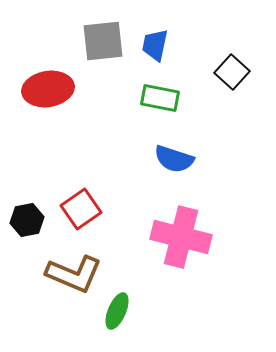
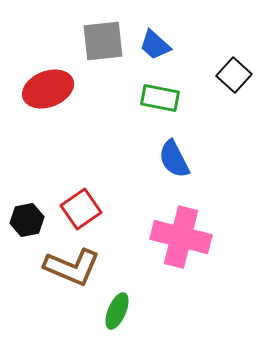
blue trapezoid: rotated 60 degrees counterclockwise
black square: moved 2 px right, 3 px down
red ellipse: rotated 12 degrees counterclockwise
blue semicircle: rotated 45 degrees clockwise
brown L-shape: moved 2 px left, 7 px up
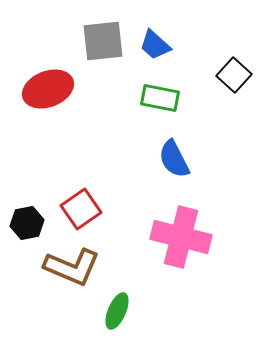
black hexagon: moved 3 px down
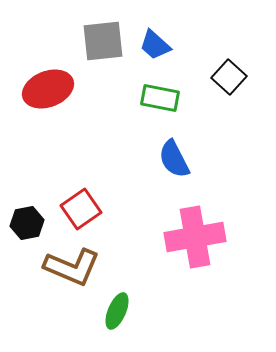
black square: moved 5 px left, 2 px down
pink cross: moved 14 px right; rotated 24 degrees counterclockwise
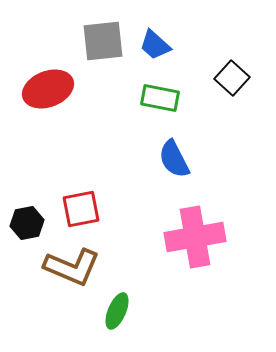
black square: moved 3 px right, 1 px down
red square: rotated 24 degrees clockwise
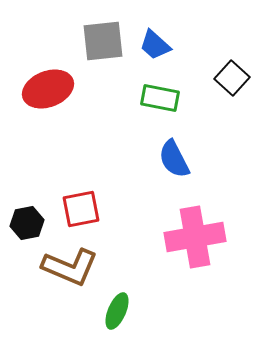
brown L-shape: moved 2 px left
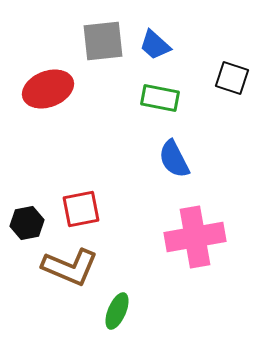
black square: rotated 24 degrees counterclockwise
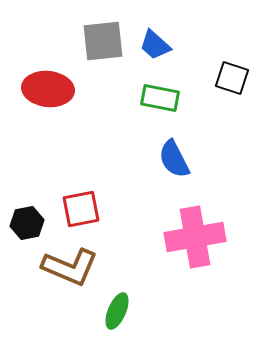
red ellipse: rotated 27 degrees clockwise
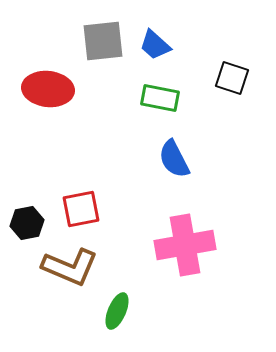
pink cross: moved 10 px left, 8 px down
